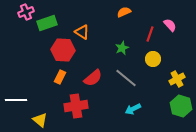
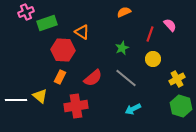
yellow triangle: moved 24 px up
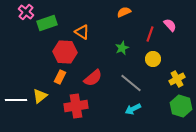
pink cross: rotated 28 degrees counterclockwise
red hexagon: moved 2 px right, 2 px down
gray line: moved 5 px right, 5 px down
yellow triangle: rotated 42 degrees clockwise
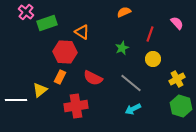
pink semicircle: moved 7 px right, 2 px up
red semicircle: rotated 66 degrees clockwise
yellow triangle: moved 6 px up
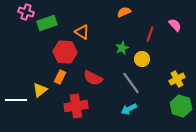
pink cross: rotated 21 degrees counterclockwise
pink semicircle: moved 2 px left, 2 px down
yellow circle: moved 11 px left
gray line: rotated 15 degrees clockwise
cyan arrow: moved 4 px left
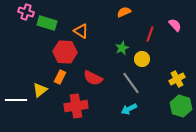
green rectangle: rotated 36 degrees clockwise
orange triangle: moved 1 px left, 1 px up
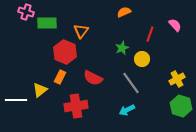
green rectangle: rotated 18 degrees counterclockwise
orange triangle: rotated 35 degrees clockwise
red hexagon: rotated 20 degrees clockwise
cyan arrow: moved 2 px left, 1 px down
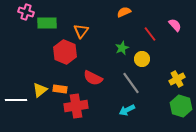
red line: rotated 56 degrees counterclockwise
orange rectangle: moved 12 px down; rotated 72 degrees clockwise
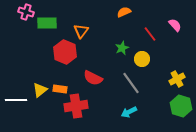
cyan arrow: moved 2 px right, 2 px down
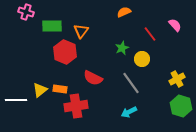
green rectangle: moved 5 px right, 3 px down
